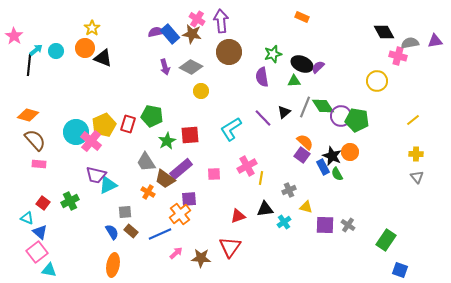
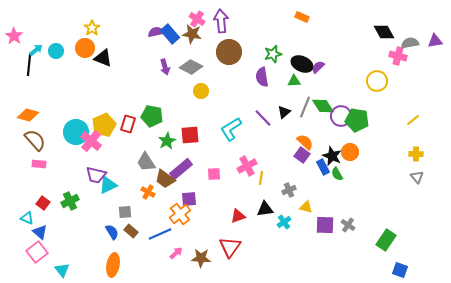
cyan triangle at (49, 270): moved 13 px right; rotated 42 degrees clockwise
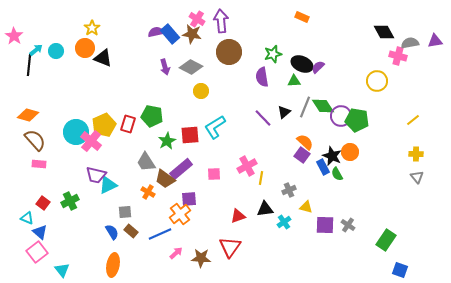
cyan L-shape at (231, 129): moved 16 px left, 2 px up
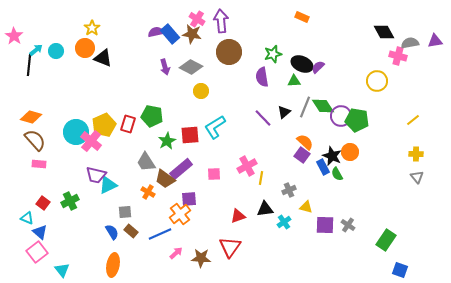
orange diamond at (28, 115): moved 3 px right, 2 px down
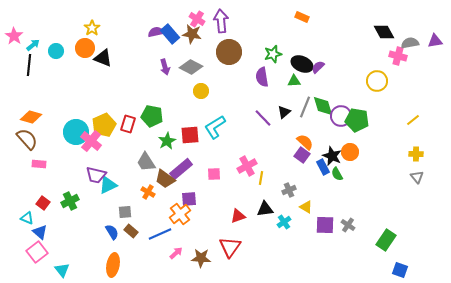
cyan arrow at (36, 50): moved 3 px left, 5 px up
green diamond at (323, 106): rotated 15 degrees clockwise
brown semicircle at (35, 140): moved 8 px left, 1 px up
yellow triangle at (306, 207): rotated 16 degrees clockwise
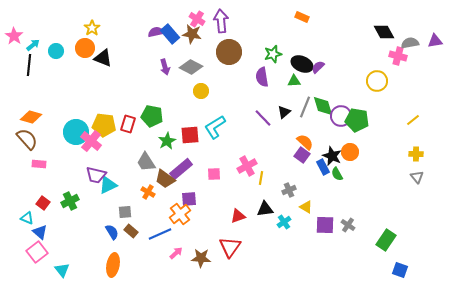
yellow pentagon at (104, 125): rotated 30 degrees clockwise
